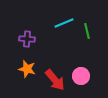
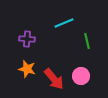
green line: moved 10 px down
red arrow: moved 1 px left, 1 px up
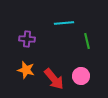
cyan line: rotated 18 degrees clockwise
orange star: moved 1 px left, 1 px down
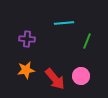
green line: rotated 35 degrees clockwise
orange star: rotated 24 degrees counterclockwise
red arrow: moved 1 px right
